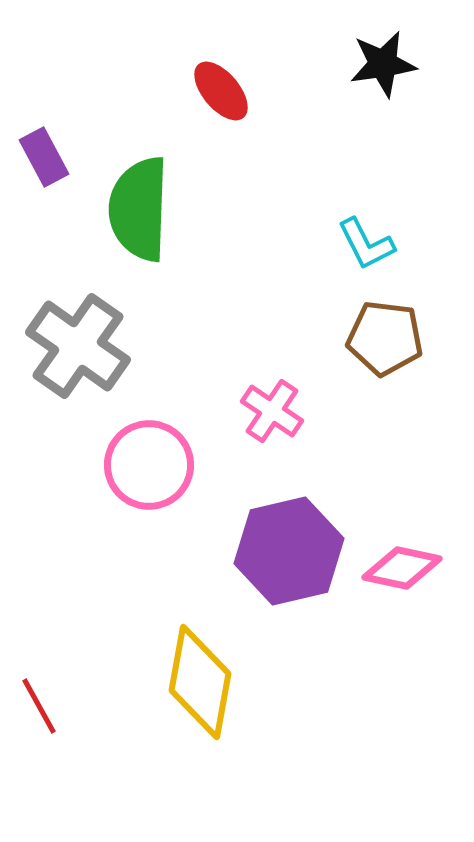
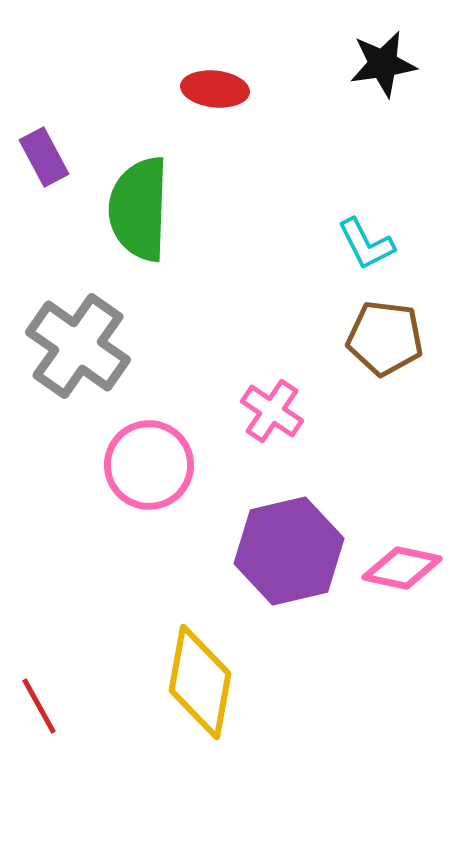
red ellipse: moved 6 px left, 2 px up; rotated 44 degrees counterclockwise
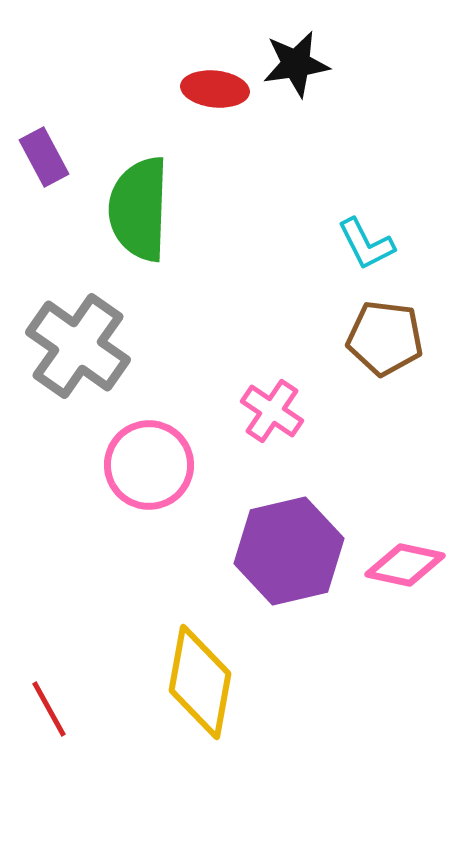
black star: moved 87 px left
pink diamond: moved 3 px right, 3 px up
red line: moved 10 px right, 3 px down
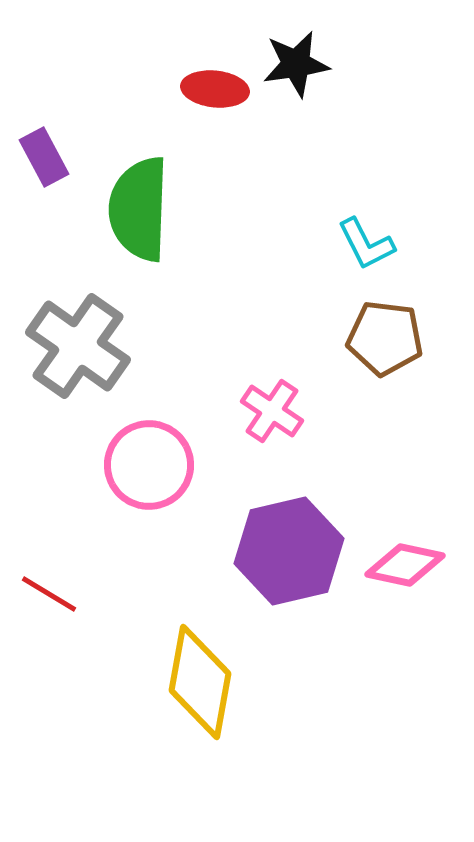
red line: moved 115 px up; rotated 30 degrees counterclockwise
